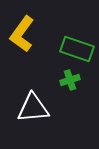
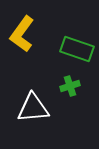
green cross: moved 6 px down
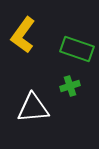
yellow L-shape: moved 1 px right, 1 px down
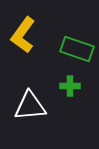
green cross: rotated 18 degrees clockwise
white triangle: moved 3 px left, 2 px up
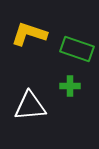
yellow L-shape: moved 6 px right, 1 px up; rotated 72 degrees clockwise
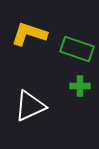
green cross: moved 10 px right
white triangle: rotated 20 degrees counterclockwise
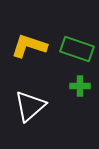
yellow L-shape: moved 12 px down
white triangle: rotated 16 degrees counterclockwise
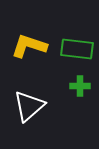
green rectangle: rotated 12 degrees counterclockwise
white triangle: moved 1 px left
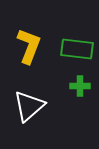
yellow L-shape: rotated 93 degrees clockwise
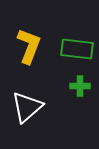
white triangle: moved 2 px left, 1 px down
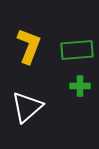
green rectangle: moved 1 px down; rotated 12 degrees counterclockwise
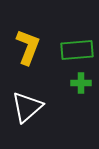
yellow L-shape: moved 1 px left, 1 px down
green cross: moved 1 px right, 3 px up
